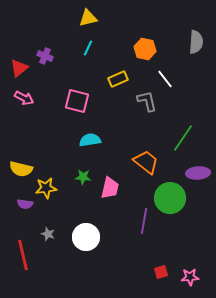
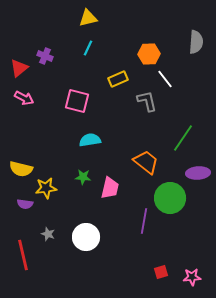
orange hexagon: moved 4 px right, 5 px down; rotated 15 degrees counterclockwise
pink star: moved 2 px right
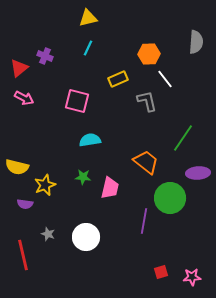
yellow semicircle: moved 4 px left, 2 px up
yellow star: moved 1 px left, 3 px up; rotated 15 degrees counterclockwise
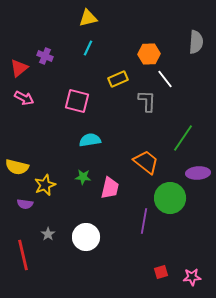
gray L-shape: rotated 15 degrees clockwise
gray star: rotated 16 degrees clockwise
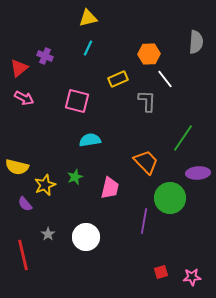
orange trapezoid: rotated 8 degrees clockwise
green star: moved 8 px left; rotated 28 degrees counterclockwise
purple semicircle: rotated 42 degrees clockwise
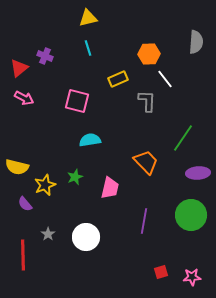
cyan line: rotated 42 degrees counterclockwise
green circle: moved 21 px right, 17 px down
red line: rotated 12 degrees clockwise
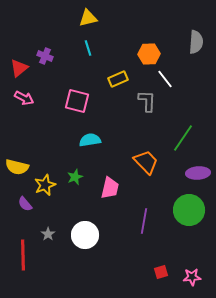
green circle: moved 2 px left, 5 px up
white circle: moved 1 px left, 2 px up
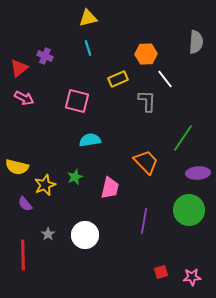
orange hexagon: moved 3 px left
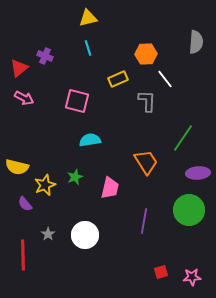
orange trapezoid: rotated 12 degrees clockwise
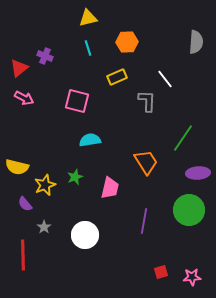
orange hexagon: moved 19 px left, 12 px up
yellow rectangle: moved 1 px left, 2 px up
gray star: moved 4 px left, 7 px up
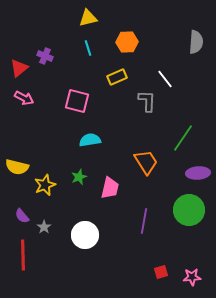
green star: moved 4 px right
purple semicircle: moved 3 px left, 12 px down
